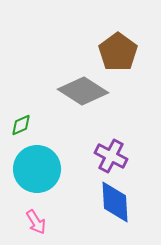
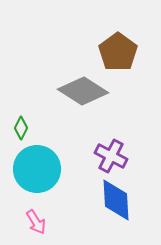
green diamond: moved 3 px down; rotated 40 degrees counterclockwise
blue diamond: moved 1 px right, 2 px up
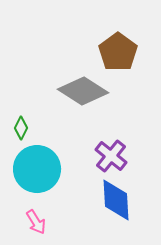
purple cross: rotated 12 degrees clockwise
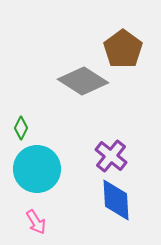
brown pentagon: moved 5 px right, 3 px up
gray diamond: moved 10 px up
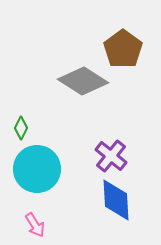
pink arrow: moved 1 px left, 3 px down
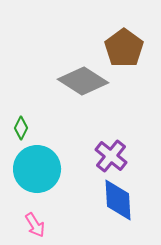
brown pentagon: moved 1 px right, 1 px up
blue diamond: moved 2 px right
